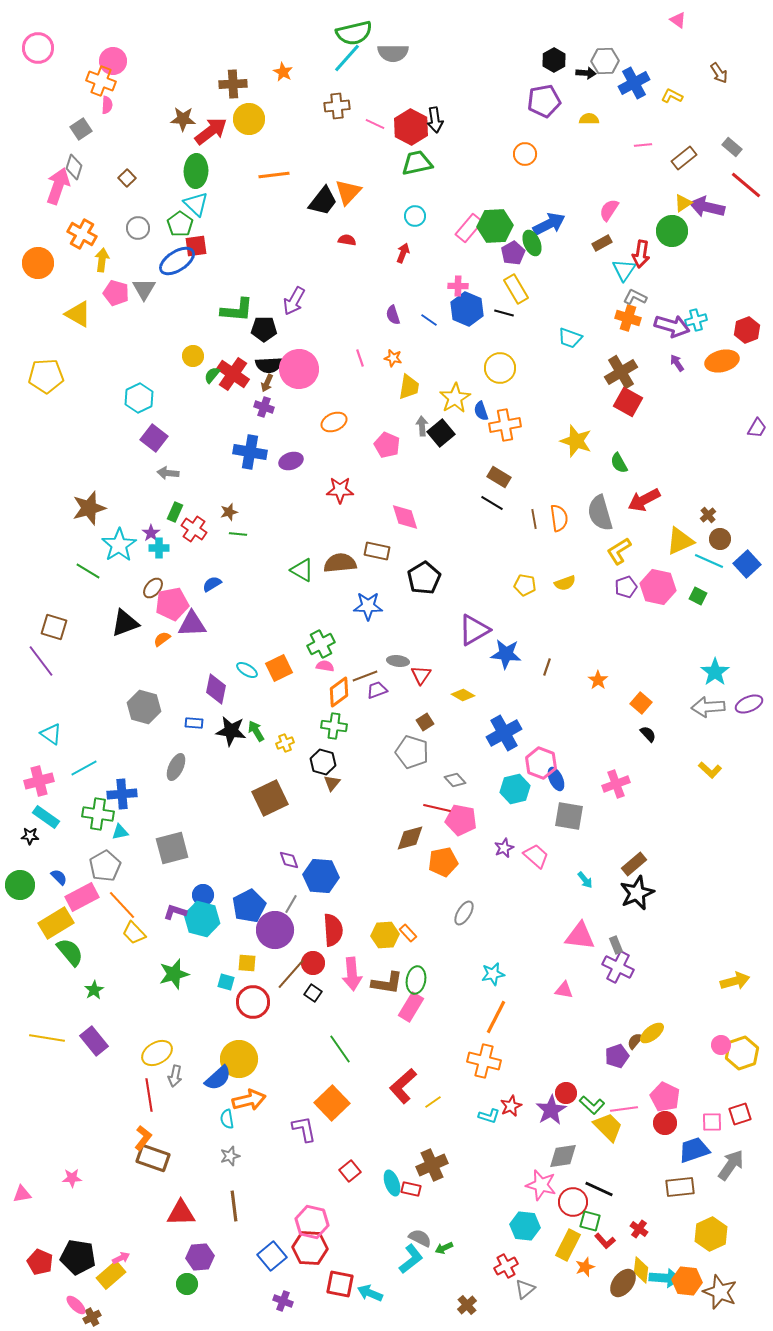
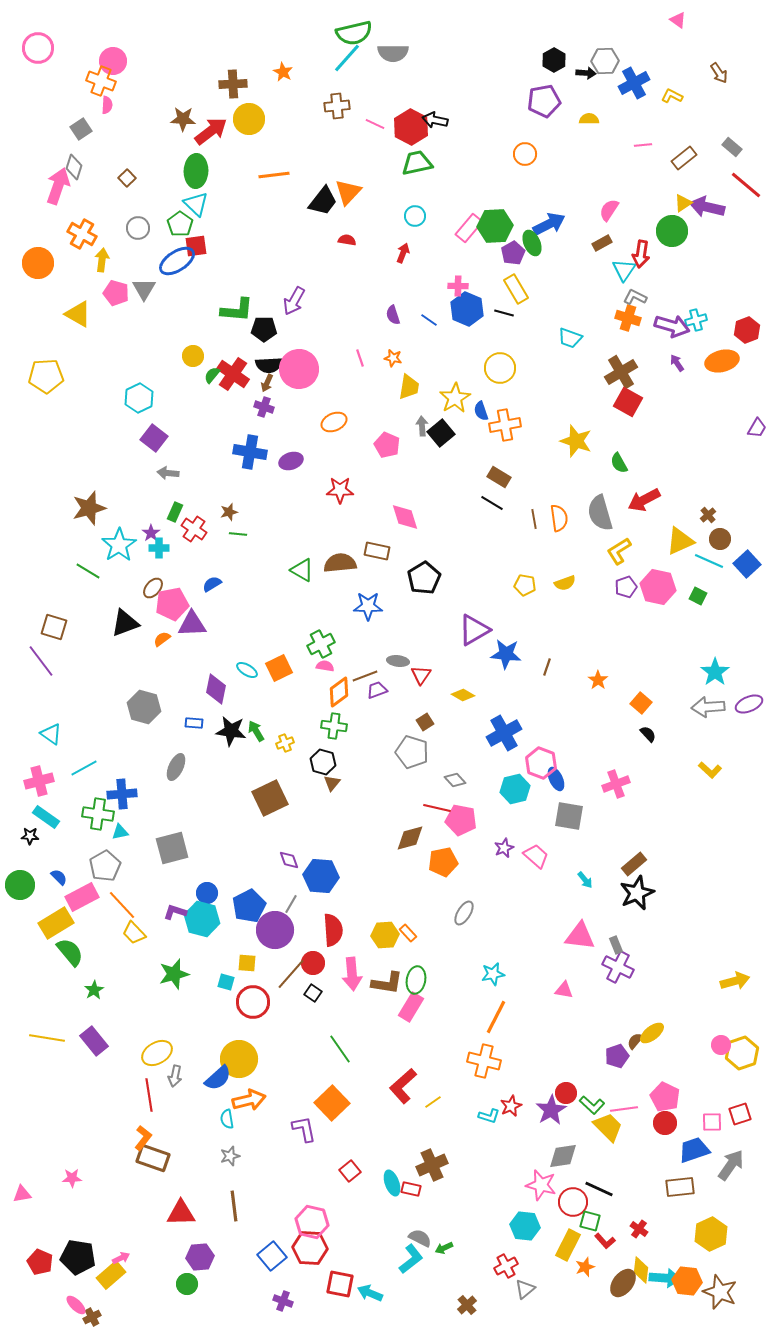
black arrow at (435, 120): rotated 110 degrees clockwise
blue circle at (203, 895): moved 4 px right, 2 px up
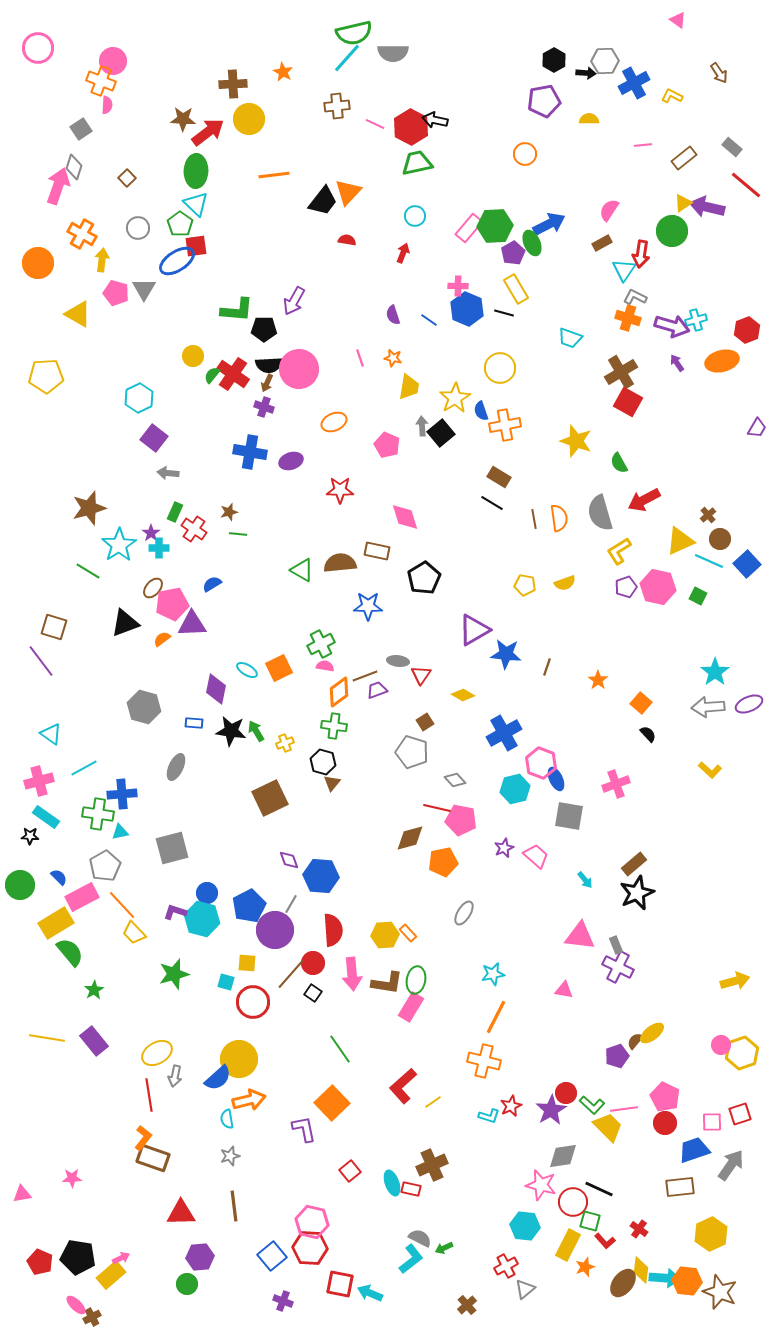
red arrow at (211, 131): moved 3 px left, 1 px down
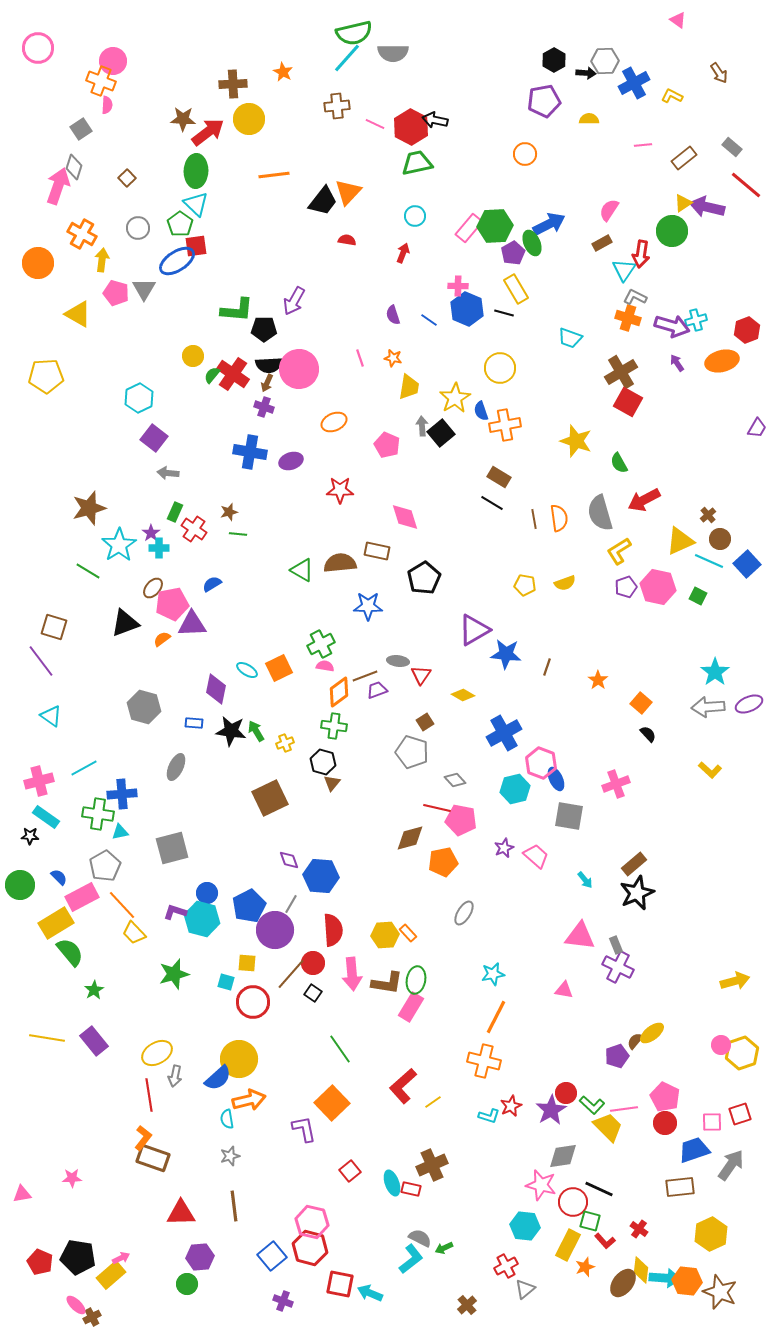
cyan triangle at (51, 734): moved 18 px up
red hexagon at (310, 1248): rotated 12 degrees clockwise
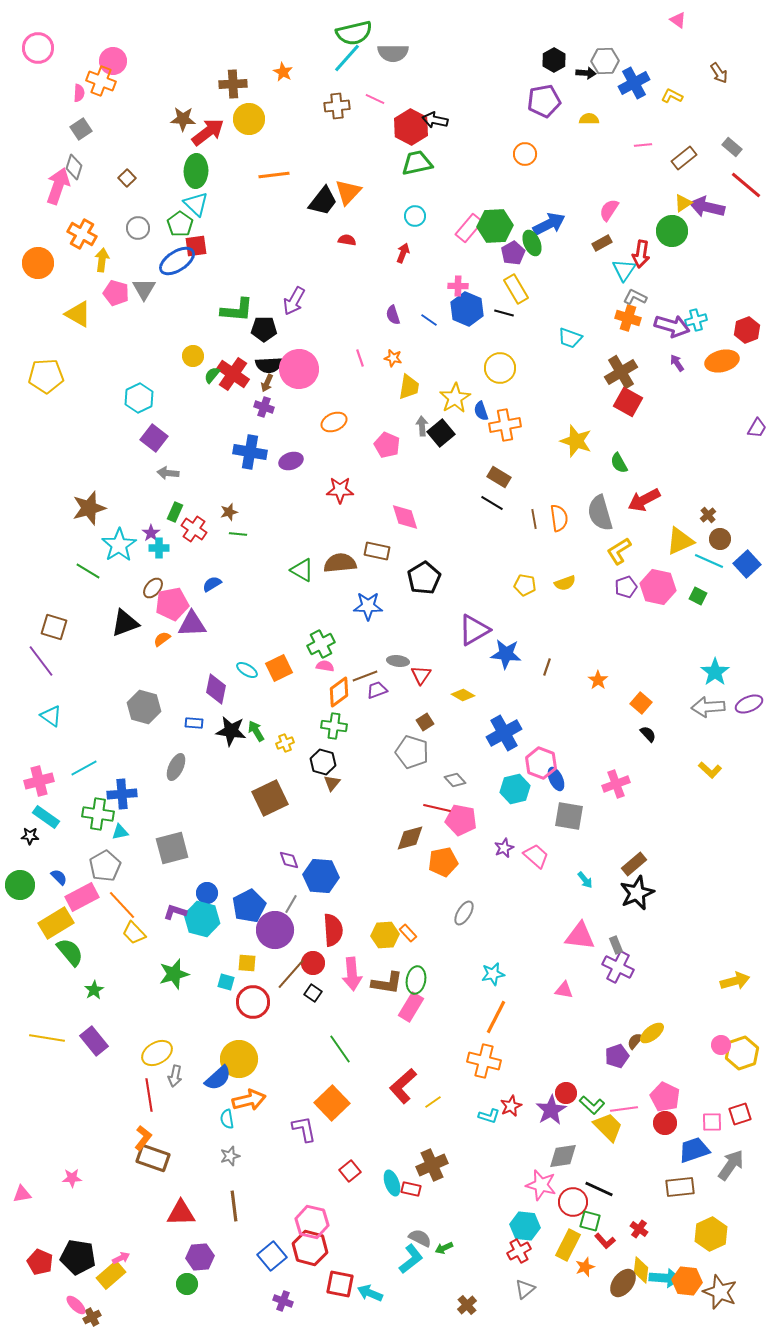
pink semicircle at (107, 105): moved 28 px left, 12 px up
pink line at (375, 124): moved 25 px up
red cross at (506, 1266): moved 13 px right, 15 px up
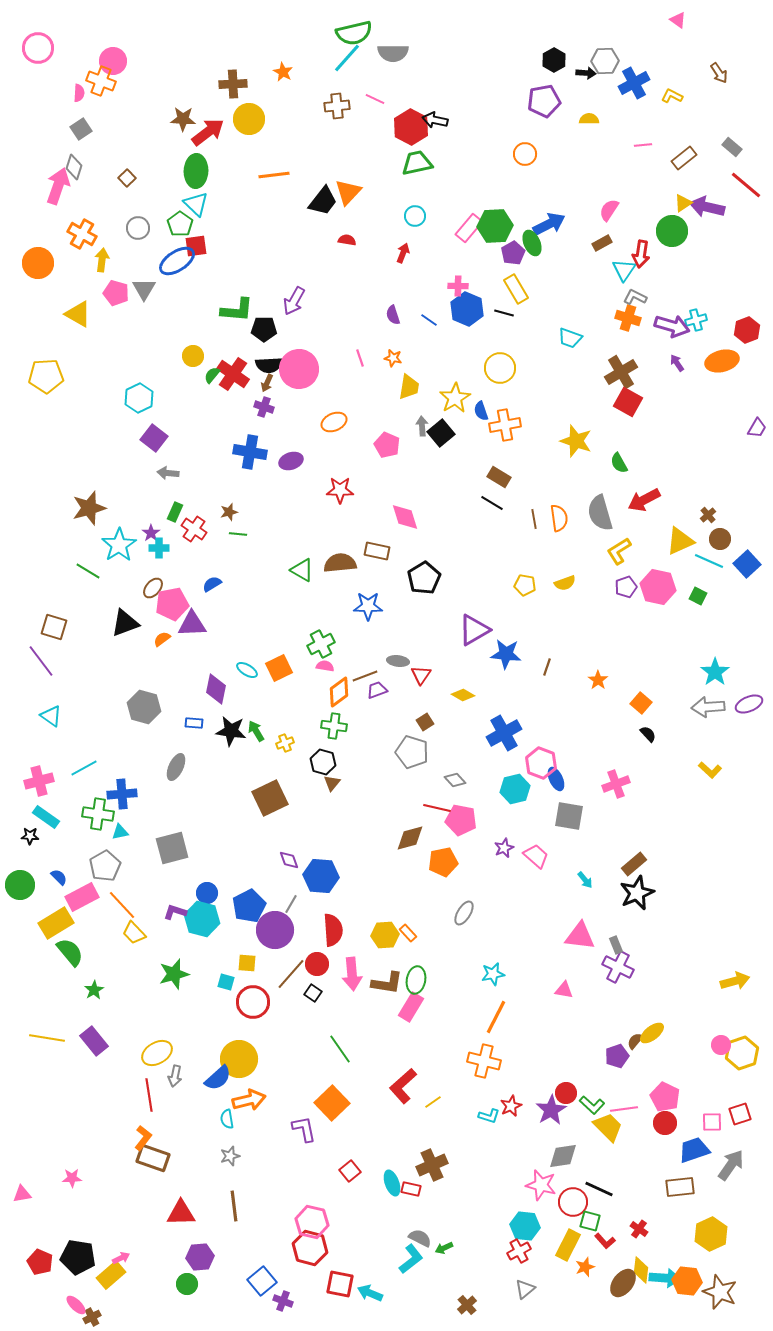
red circle at (313, 963): moved 4 px right, 1 px down
blue square at (272, 1256): moved 10 px left, 25 px down
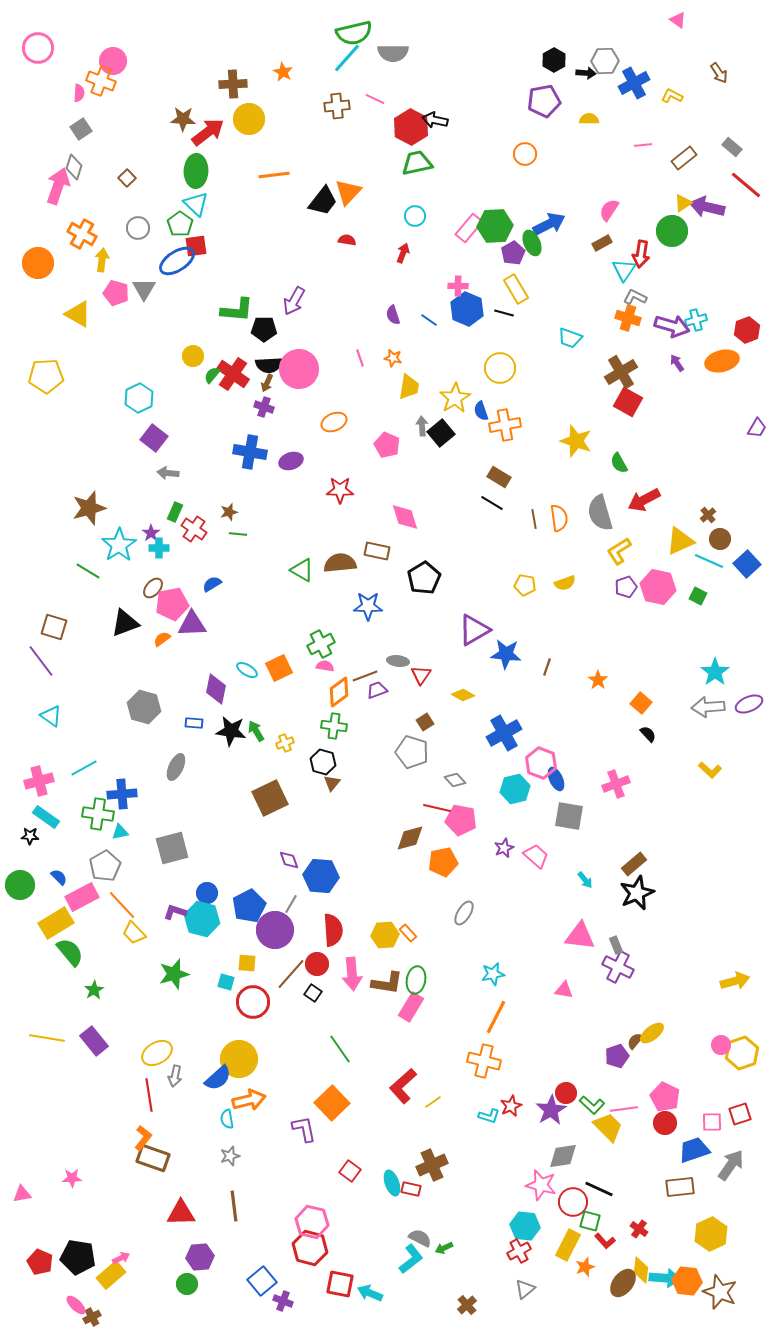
red square at (350, 1171): rotated 15 degrees counterclockwise
